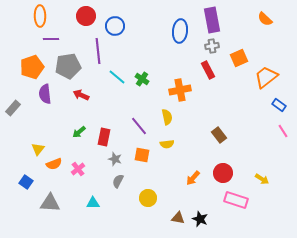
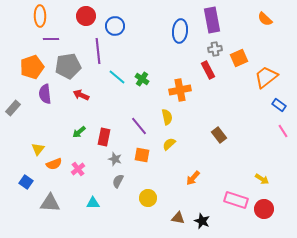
gray cross at (212, 46): moved 3 px right, 3 px down
yellow semicircle at (167, 144): moved 2 px right; rotated 144 degrees clockwise
red circle at (223, 173): moved 41 px right, 36 px down
black star at (200, 219): moved 2 px right, 2 px down
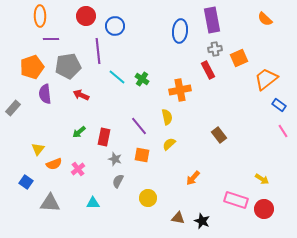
orange trapezoid at (266, 77): moved 2 px down
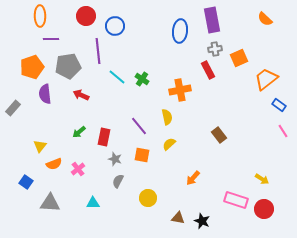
yellow triangle at (38, 149): moved 2 px right, 3 px up
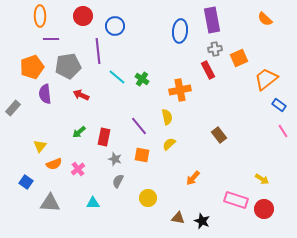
red circle at (86, 16): moved 3 px left
